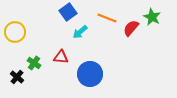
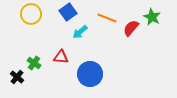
yellow circle: moved 16 px right, 18 px up
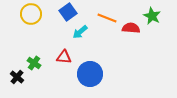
green star: moved 1 px up
red semicircle: rotated 54 degrees clockwise
red triangle: moved 3 px right
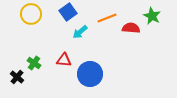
orange line: rotated 42 degrees counterclockwise
red triangle: moved 3 px down
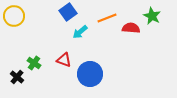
yellow circle: moved 17 px left, 2 px down
red triangle: rotated 14 degrees clockwise
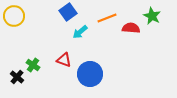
green cross: moved 1 px left, 2 px down
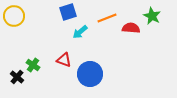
blue square: rotated 18 degrees clockwise
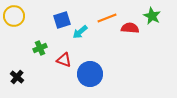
blue square: moved 6 px left, 8 px down
red semicircle: moved 1 px left
green cross: moved 7 px right, 17 px up; rotated 32 degrees clockwise
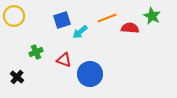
green cross: moved 4 px left, 4 px down
